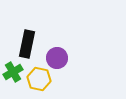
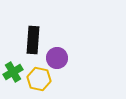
black rectangle: moved 6 px right, 4 px up; rotated 8 degrees counterclockwise
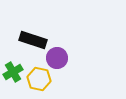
black rectangle: rotated 76 degrees counterclockwise
